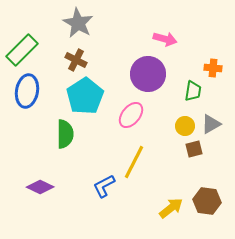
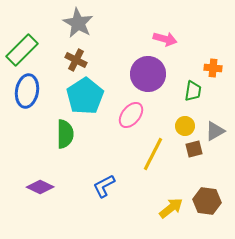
gray triangle: moved 4 px right, 7 px down
yellow line: moved 19 px right, 8 px up
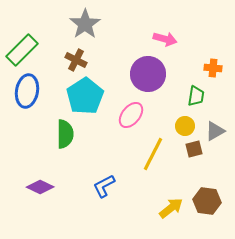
gray star: moved 7 px right, 1 px down; rotated 8 degrees clockwise
green trapezoid: moved 3 px right, 5 px down
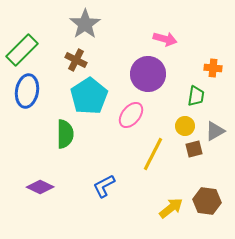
cyan pentagon: moved 4 px right
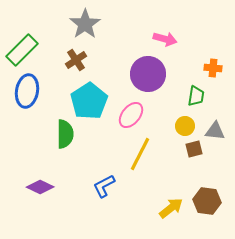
brown cross: rotated 30 degrees clockwise
cyan pentagon: moved 5 px down
gray triangle: rotated 35 degrees clockwise
yellow line: moved 13 px left
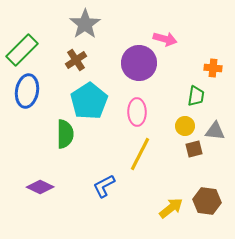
purple circle: moved 9 px left, 11 px up
pink ellipse: moved 6 px right, 3 px up; rotated 40 degrees counterclockwise
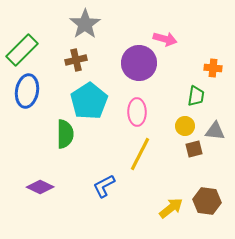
brown cross: rotated 20 degrees clockwise
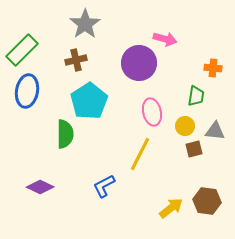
pink ellipse: moved 15 px right; rotated 12 degrees counterclockwise
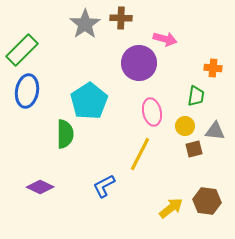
brown cross: moved 45 px right, 42 px up; rotated 15 degrees clockwise
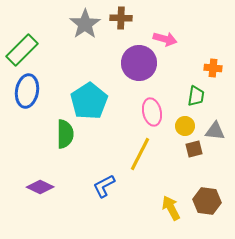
yellow arrow: rotated 80 degrees counterclockwise
